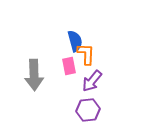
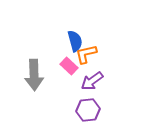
orange L-shape: rotated 105 degrees counterclockwise
pink rectangle: rotated 36 degrees counterclockwise
purple arrow: rotated 15 degrees clockwise
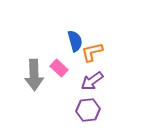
orange L-shape: moved 6 px right, 2 px up
pink rectangle: moved 10 px left, 2 px down
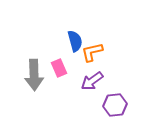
pink rectangle: rotated 24 degrees clockwise
purple hexagon: moved 27 px right, 5 px up
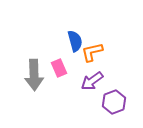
purple hexagon: moved 1 px left, 3 px up; rotated 15 degrees counterclockwise
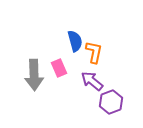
orange L-shape: moved 2 px right; rotated 115 degrees clockwise
purple arrow: rotated 75 degrees clockwise
purple hexagon: moved 3 px left
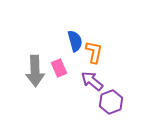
gray arrow: moved 1 px right, 4 px up
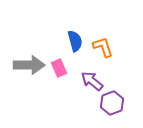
orange L-shape: moved 9 px right, 5 px up; rotated 30 degrees counterclockwise
gray arrow: moved 6 px left, 6 px up; rotated 88 degrees counterclockwise
purple hexagon: moved 1 px right, 1 px down
